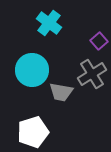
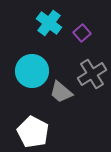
purple square: moved 17 px left, 8 px up
cyan circle: moved 1 px down
gray trapezoid: rotated 30 degrees clockwise
white pentagon: rotated 28 degrees counterclockwise
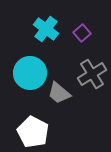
cyan cross: moved 3 px left, 6 px down
cyan circle: moved 2 px left, 2 px down
gray trapezoid: moved 2 px left, 1 px down
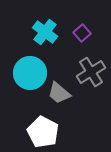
cyan cross: moved 1 px left, 3 px down
gray cross: moved 1 px left, 2 px up
white pentagon: moved 10 px right
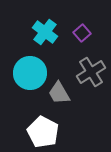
gray trapezoid: rotated 20 degrees clockwise
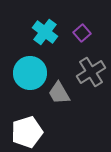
white pentagon: moved 16 px left; rotated 28 degrees clockwise
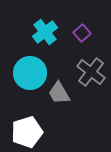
cyan cross: rotated 15 degrees clockwise
gray cross: rotated 20 degrees counterclockwise
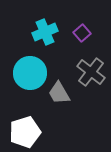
cyan cross: rotated 15 degrees clockwise
white pentagon: moved 2 px left
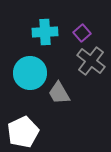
cyan cross: rotated 20 degrees clockwise
gray cross: moved 11 px up
white pentagon: moved 2 px left; rotated 8 degrees counterclockwise
